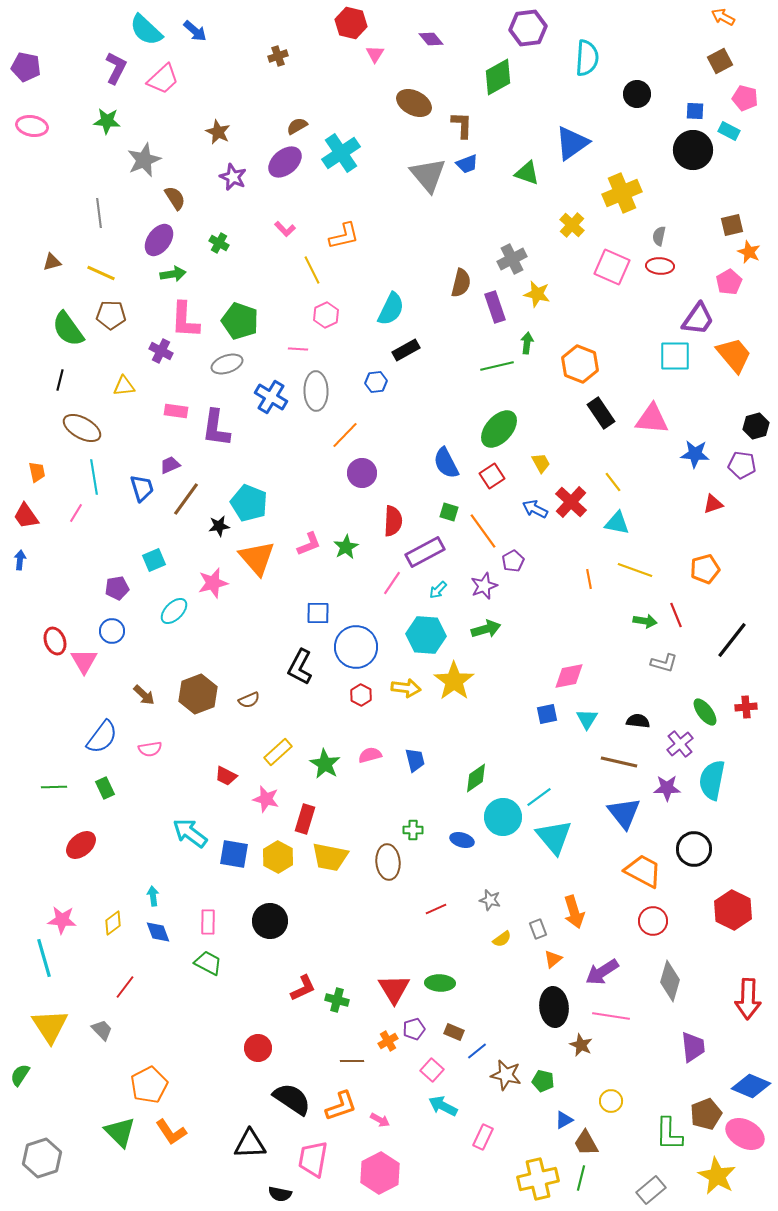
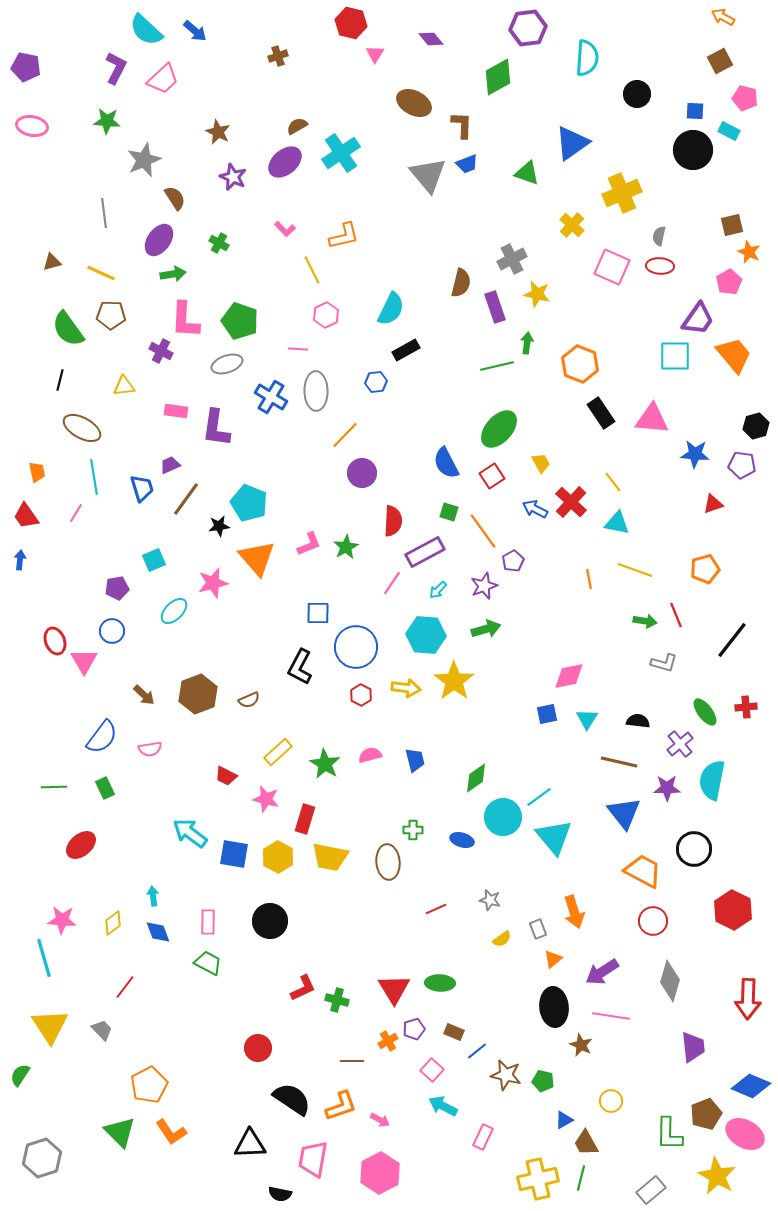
gray line at (99, 213): moved 5 px right
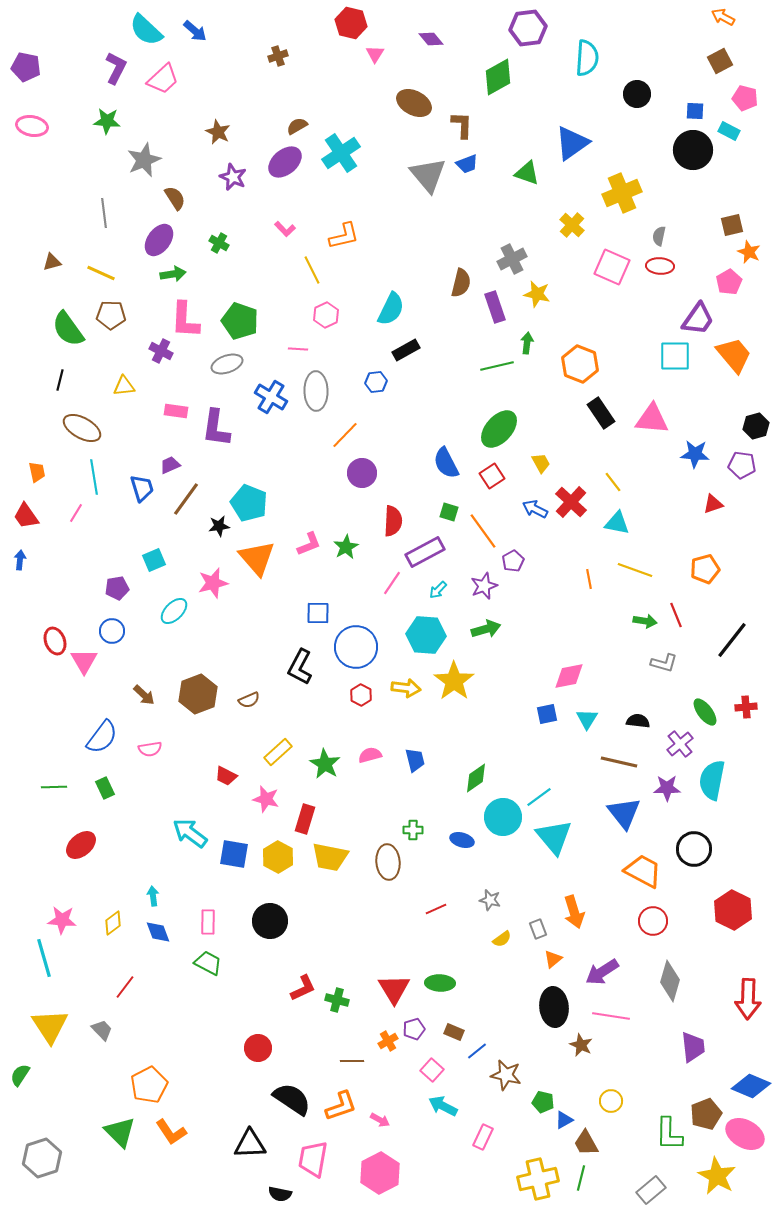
green pentagon at (543, 1081): moved 21 px down
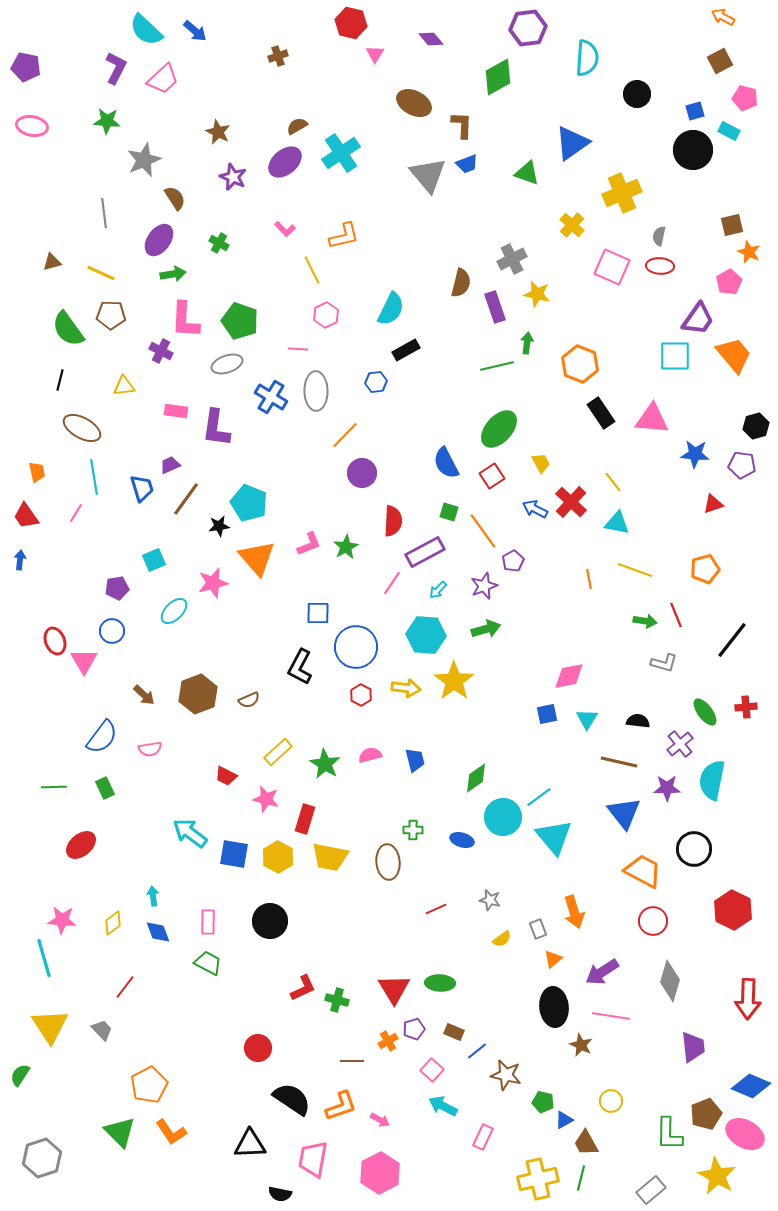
blue square at (695, 111): rotated 18 degrees counterclockwise
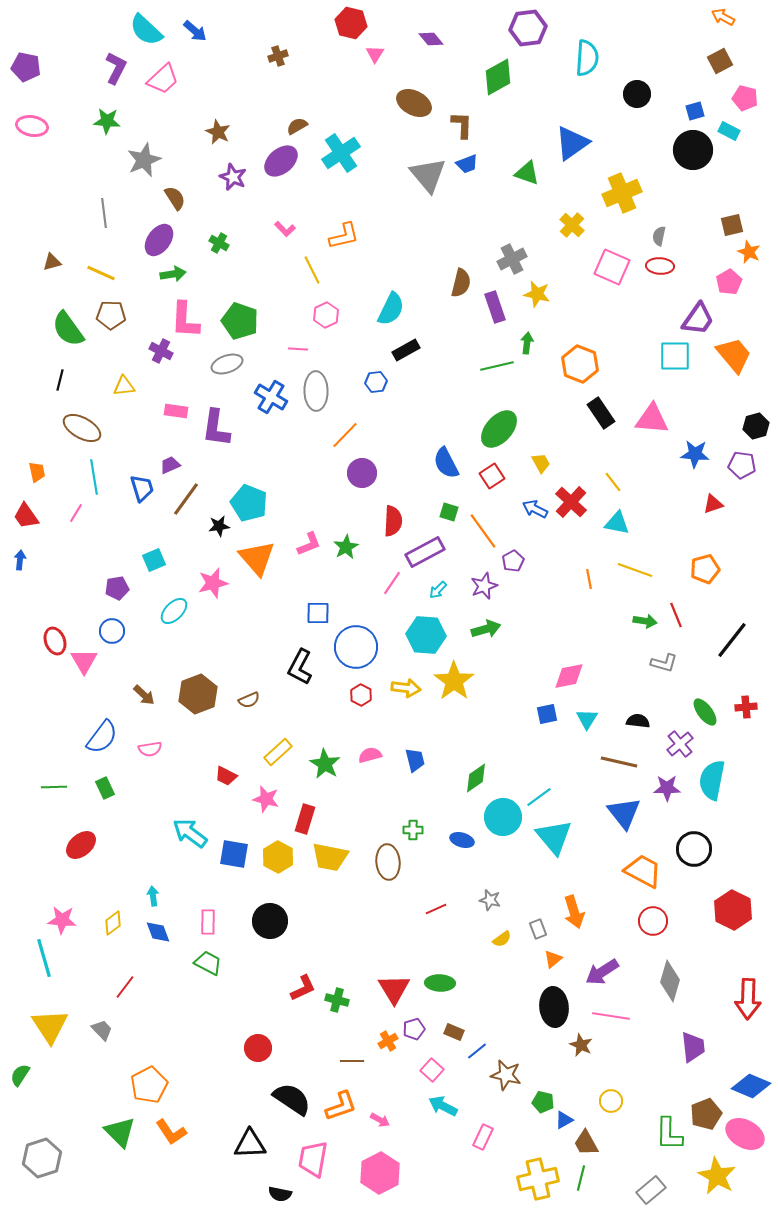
purple ellipse at (285, 162): moved 4 px left, 1 px up
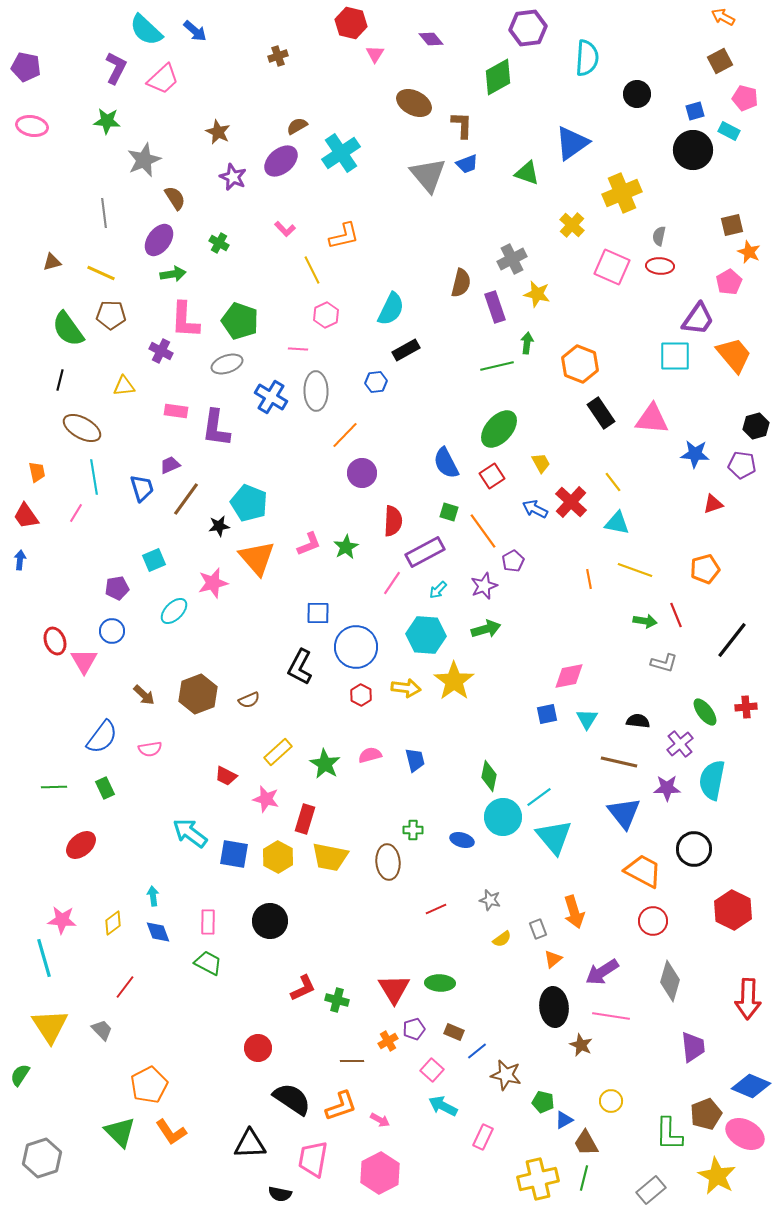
green diamond at (476, 778): moved 13 px right, 2 px up; rotated 44 degrees counterclockwise
green line at (581, 1178): moved 3 px right
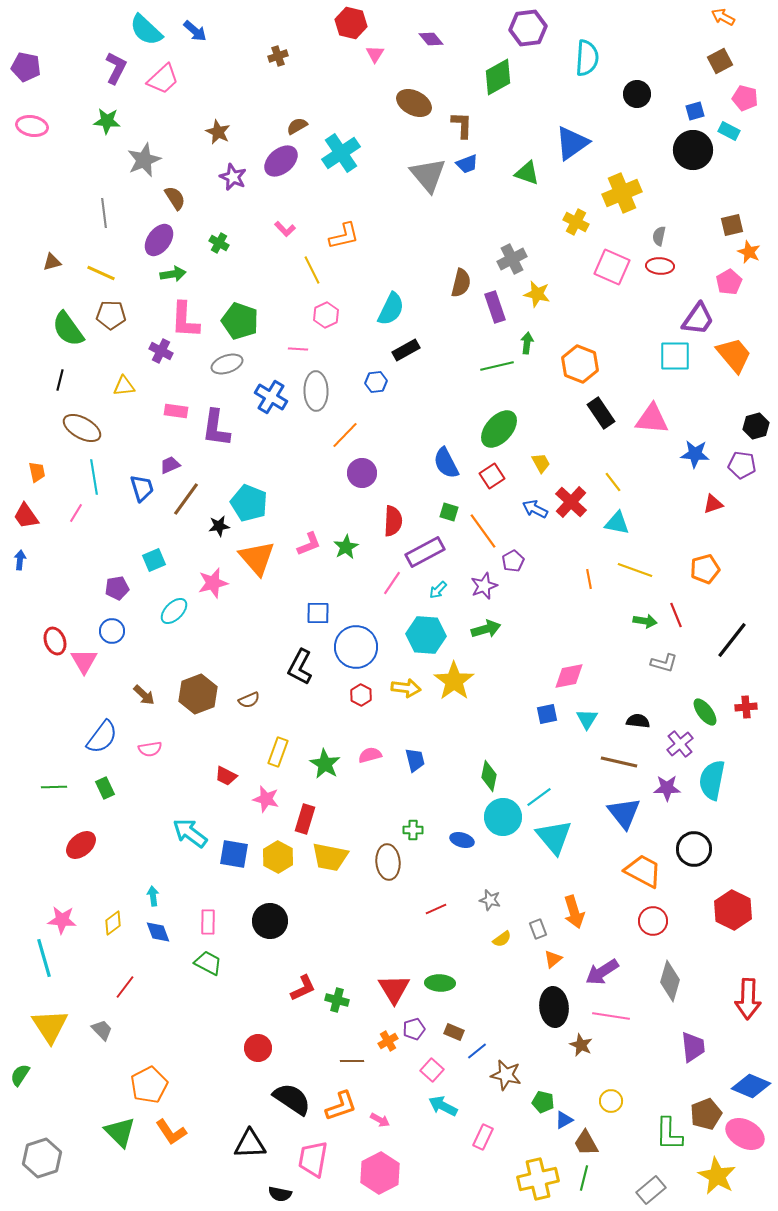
yellow cross at (572, 225): moved 4 px right, 3 px up; rotated 15 degrees counterclockwise
yellow rectangle at (278, 752): rotated 28 degrees counterclockwise
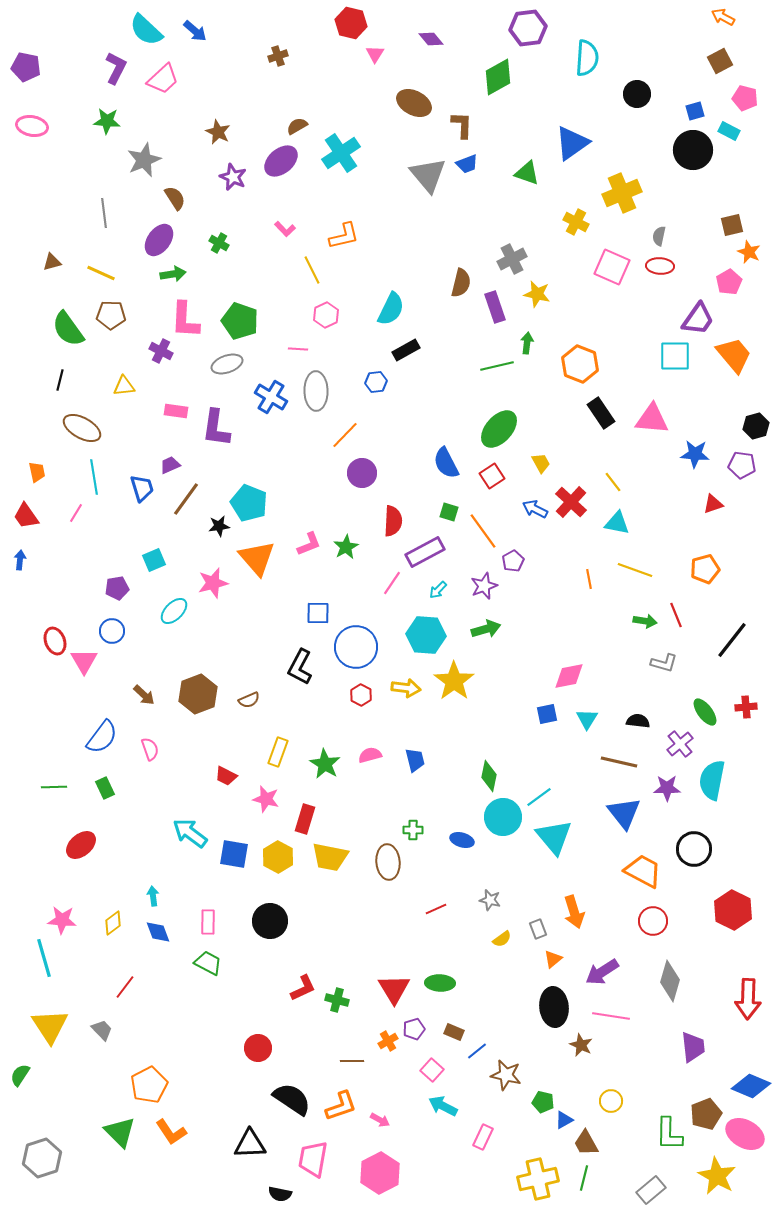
pink semicircle at (150, 749): rotated 100 degrees counterclockwise
